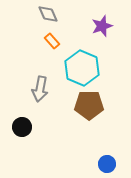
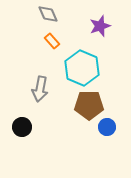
purple star: moved 2 px left
blue circle: moved 37 px up
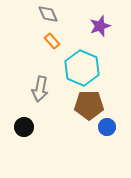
black circle: moved 2 px right
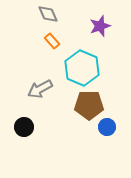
gray arrow: rotated 50 degrees clockwise
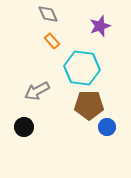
cyan hexagon: rotated 16 degrees counterclockwise
gray arrow: moved 3 px left, 2 px down
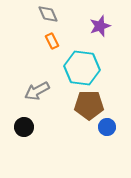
orange rectangle: rotated 14 degrees clockwise
